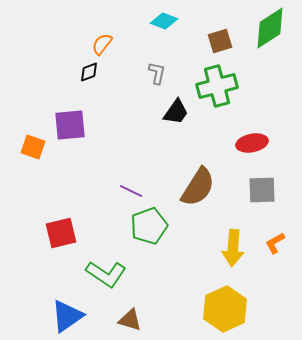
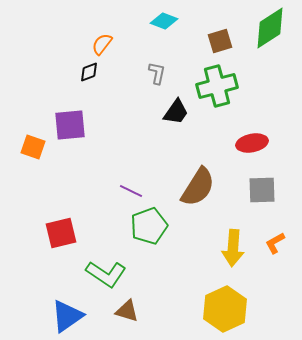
brown triangle: moved 3 px left, 9 px up
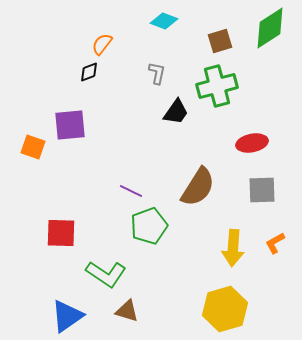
red square: rotated 16 degrees clockwise
yellow hexagon: rotated 9 degrees clockwise
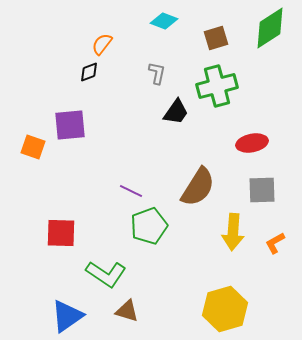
brown square: moved 4 px left, 3 px up
yellow arrow: moved 16 px up
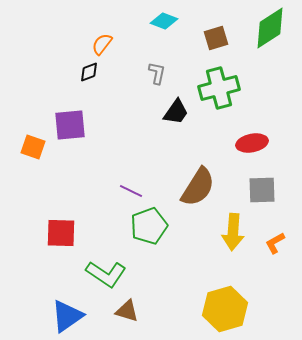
green cross: moved 2 px right, 2 px down
